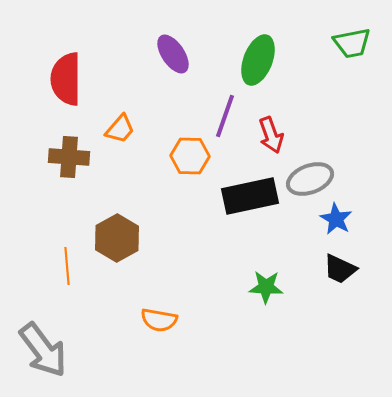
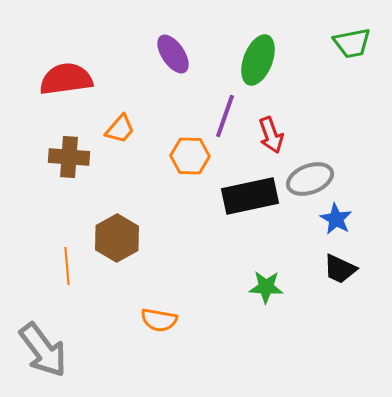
red semicircle: rotated 82 degrees clockwise
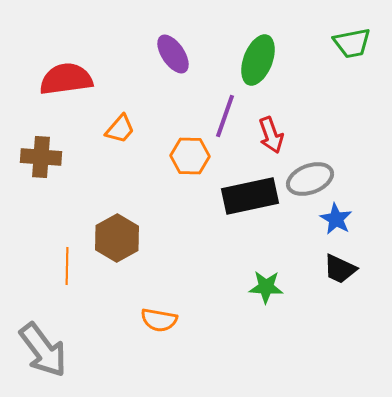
brown cross: moved 28 px left
orange line: rotated 6 degrees clockwise
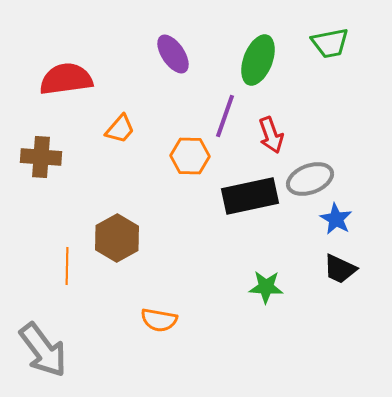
green trapezoid: moved 22 px left
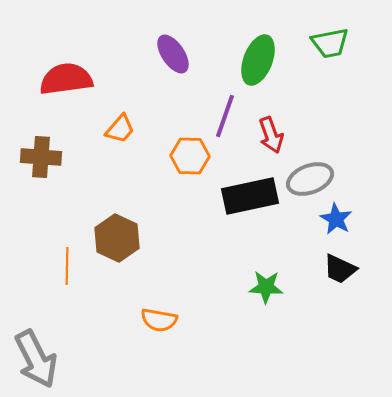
brown hexagon: rotated 6 degrees counterclockwise
gray arrow: moved 7 px left, 9 px down; rotated 10 degrees clockwise
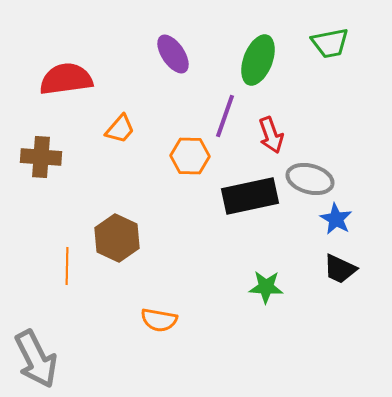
gray ellipse: rotated 36 degrees clockwise
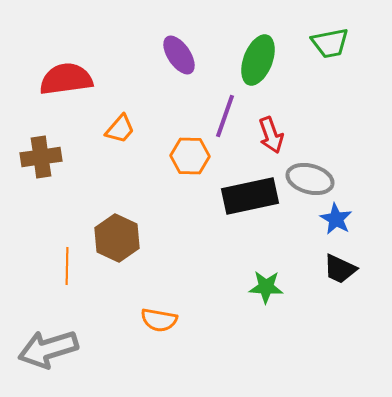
purple ellipse: moved 6 px right, 1 px down
brown cross: rotated 12 degrees counterclockwise
gray arrow: moved 12 px right, 10 px up; rotated 100 degrees clockwise
